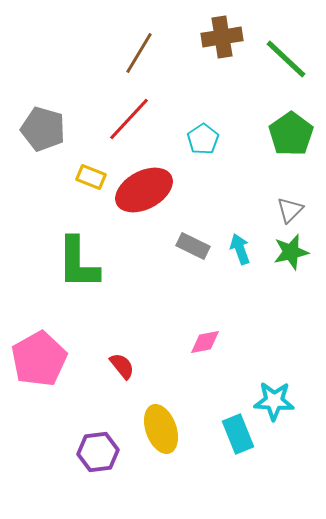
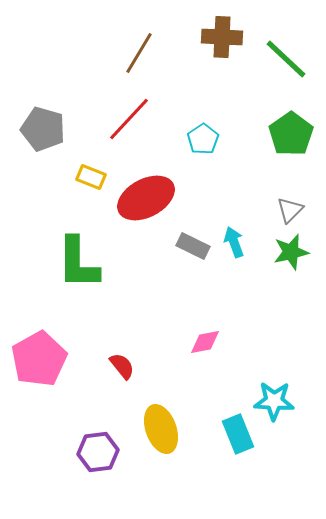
brown cross: rotated 12 degrees clockwise
red ellipse: moved 2 px right, 8 px down
cyan arrow: moved 6 px left, 7 px up
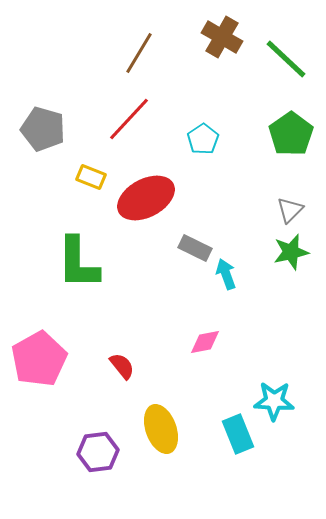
brown cross: rotated 27 degrees clockwise
cyan arrow: moved 8 px left, 32 px down
gray rectangle: moved 2 px right, 2 px down
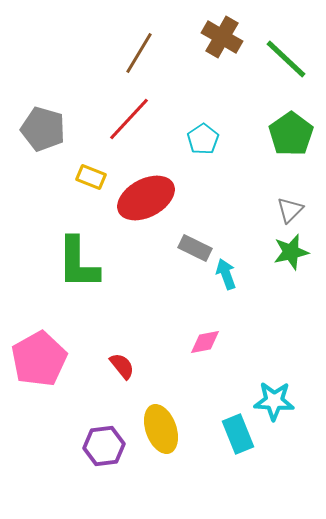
purple hexagon: moved 6 px right, 6 px up
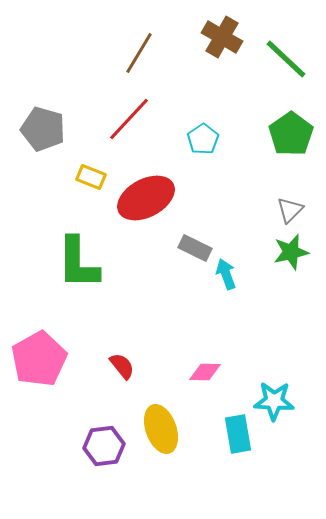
pink diamond: moved 30 px down; rotated 12 degrees clockwise
cyan rectangle: rotated 12 degrees clockwise
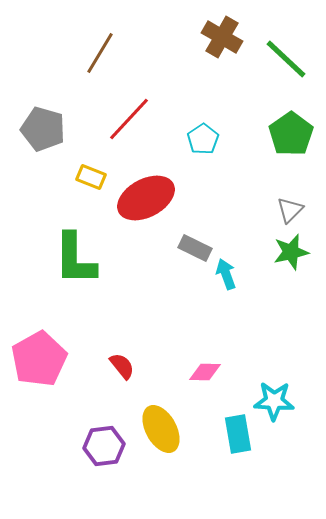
brown line: moved 39 px left
green L-shape: moved 3 px left, 4 px up
yellow ellipse: rotated 9 degrees counterclockwise
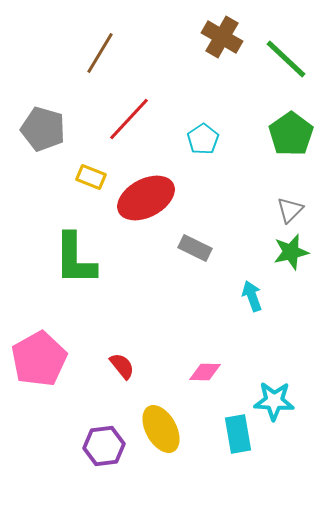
cyan arrow: moved 26 px right, 22 px down
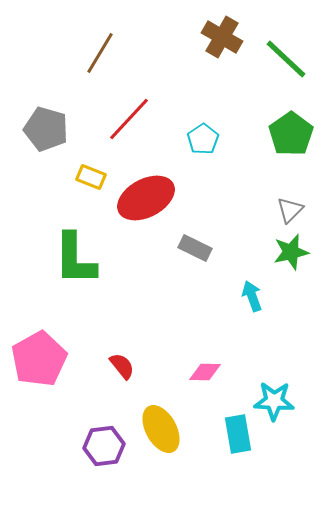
gray pentagon: moved 3 px right
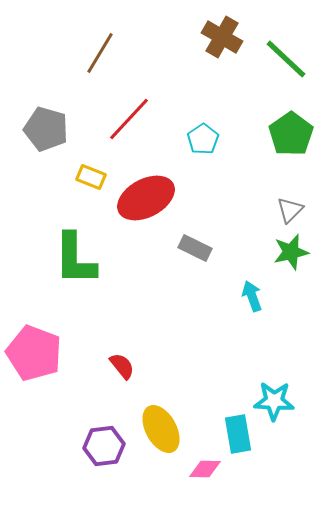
pink pentagon: moved 5 px left, 6 px up; rotated 22 degrees counterclockwise
pink diamond: moved 97 px down
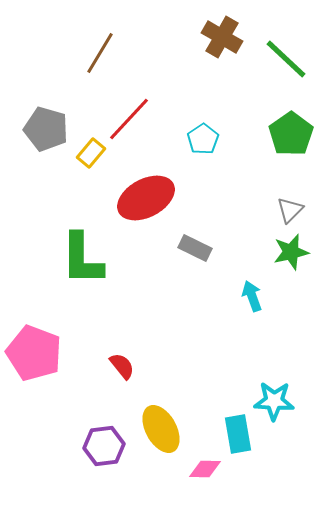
yellow rectangle: moved 24 px up; rotated 72 degrees counterclockwise
green L-shape: moved 7 px right
